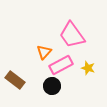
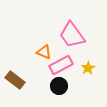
orange triangle: rotated 49 degrees counterclockwise
yellow star: rotated 24 degrees clockwise
black circle: moved 7 px right
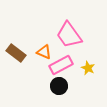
pink trapezoid: moved 3 px left
yellow star: rotated 16 degrees counterclockwise
brown rectangle: moved 1 px right, 27 px up
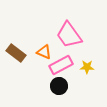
yellow star: moved 1 px left, 1 px up; rotated 24 degrees counterclockwise
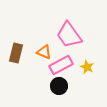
brown rectangle: rotated 66 degrees clockwise
yellow star: rotated 24 degrees clockwise
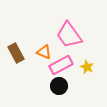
brown rectangle: rotated 42 degrees counterclockwise
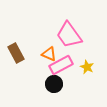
orange triangle: moved 5 px right, 2 px down
black circle: moved 5 px left, 2 px up
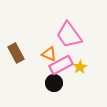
yellow star: moved 7 px left; rotated 16 degrees clockwise
black circle: moved 1 px up
